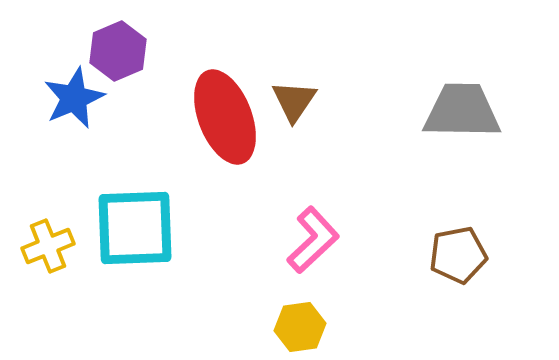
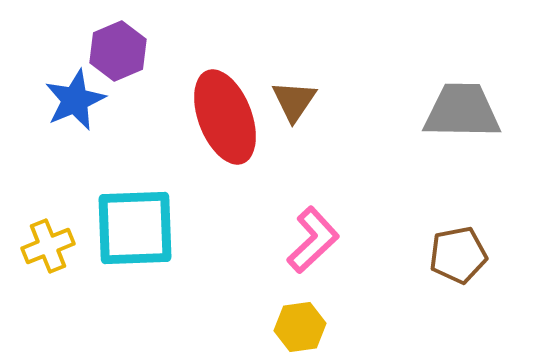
blue star: moved 1 px right, 2 px down
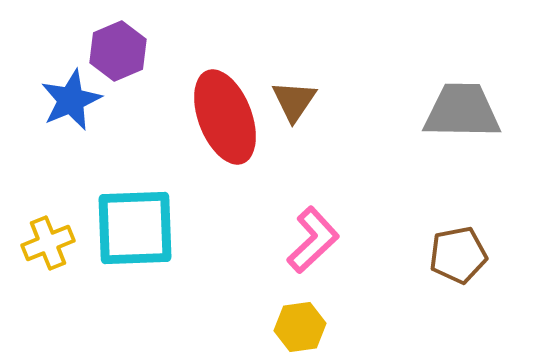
blue star: moved 4 px left
yellow cross: moved 3 px up
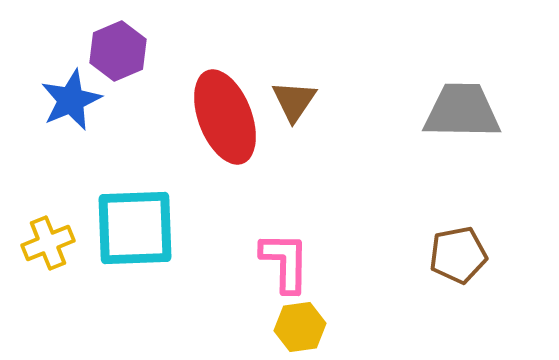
pink L-shape: moved 28 px left, 22 px down; rotated 46 degrees counterclockwise
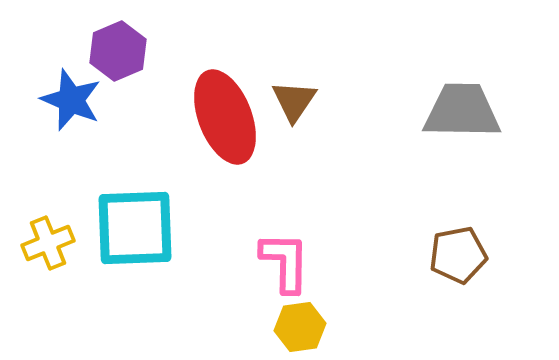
blue star: rotated 26 degrees counterclockwise
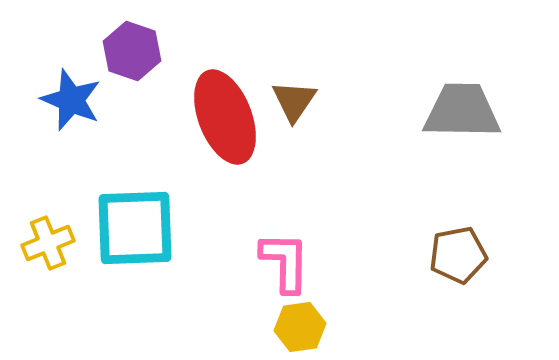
purple hexagon: moved 14 px right; rotated 18 degrees counterclockwise
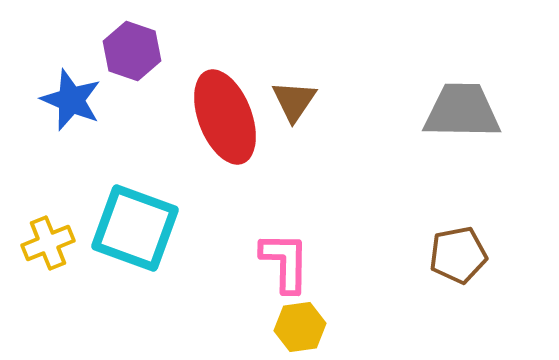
cyan square: rotated 22 degrees clockwise
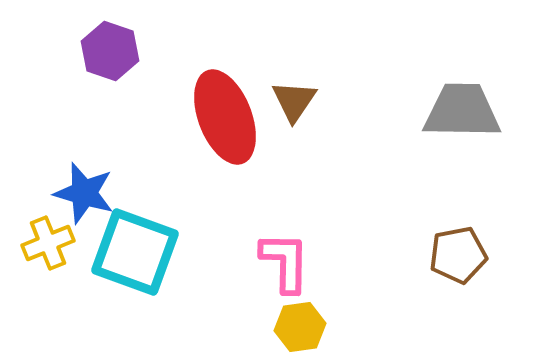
purple hexagon: moved 22 px left
blue star: moved 13 px right, 93 px down; rotated 6 degrees counterclockwise
cyan square: moved 24 px down
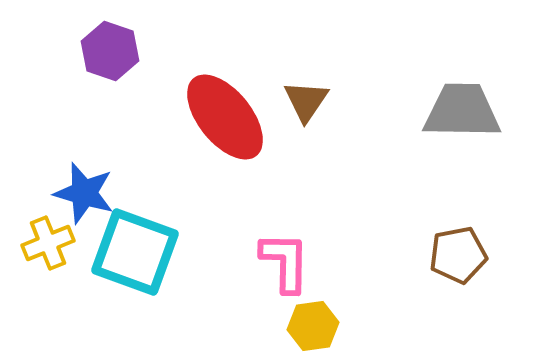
brown triangle: moved 12 px right
red ellipse: rotated 18 degrees counterclockwise
yellow hexagon: moved 13 px right, 1 px up
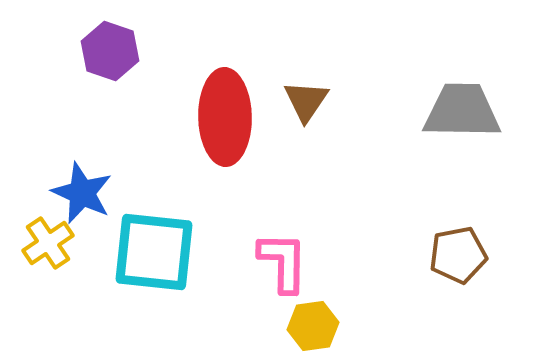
red ellipse: rotated 38 degrees clockwise
blue star: moved 2 px left; rotated 8 degrees clockwise
yellow cross: rotated 12 degrees counterclockwise
cyan square: moved 19 px right; rotated 14 degrees counterclockwise
pink L-shape: moved 2 px left
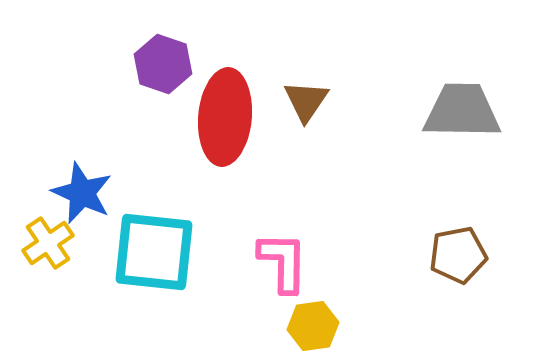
purple hexagon: moved 53 px right, 13 px down
red ellipse: rotated 6 degrees clockwise
